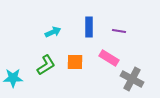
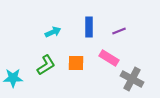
purple line: rotated 32 degrees counterclockwise
orange square: moved 1 px right, 1 px down
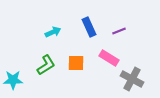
blue rectangle: rotated 24 degrees counterclockwise
cyan star: moved 2 px down
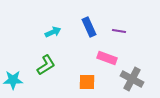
purple line: rotated 32 degrees clockwise
pink rectangle: moved 2 px left; rotated 12 degrees counterclockwise
orange square: moved 11 px right, 19 px down
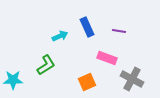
blue rectangle: moved 2 px left
cyan arrow: moved 7 px right, 4 px down
orange square: rotated 24 degrees counterclockwise
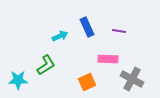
pink rectangle: moved 1 px right, 1 px down; rotated 18 degrees counterclockwise
cyan star: moved 5 px right
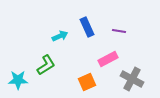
pink rectangle: rotated 30 degrees counterclockwise
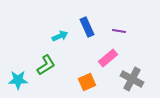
pink rectangle: moved 1 px up; rotated 12 degrees counterclockwise
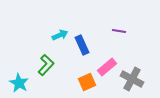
blue rectangle: moved 5 px left, 18 px down
cyan arrow: moved 1 px up
pink rectangle: moved 1 px left, 9 px down
green L-shape: rotated 15 degrees counterclockwise
cyan star: moved 1 px right, 3 px down; rotated 30 degrees clockwise
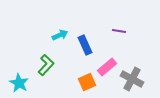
blue rectangle: moved 3 px right
